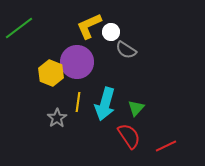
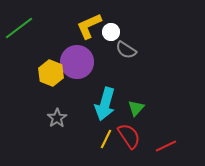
yellow line: moved 28 px right, 37 px down; rotated 18 degrees clockwise
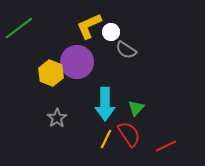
cyan arrow: rotated 16 degrees counterclockwise
red semicircle: moved 2 px up
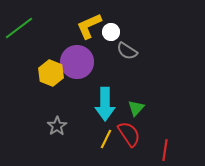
gray semicircle: moved 1 px right, 1 px down
gray star: moved 8 px down
red line: moved 1 px left, 4 px down; rotated 55 degrees counterclockwise
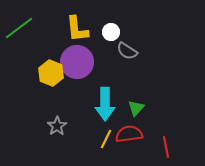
yellow L-shape: moved 12 px left, 3 px down; rotated 72 degrees counterclockwise
red semicircle: rotated 64 degrees counterclockwise
red line: moved 1 px right, 3 px up; rotated 20 degrees counterclockwise
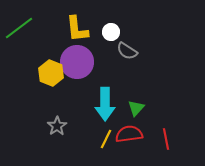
red line: moved 8 px up
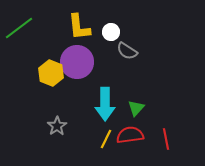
yellow L-shape: moved 2 px right, 2 px up
red semicircle: moved 1 px right, 1 px down
